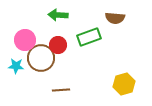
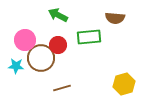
green arrow: rotated 24 degrees clockwise
green rectangle: rotated 15 degrees clockwise
brown line: moved 1 px right, 2 px up; rotated 12 degrees counterclockwise
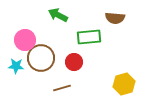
red circle: moved 16 px right, 17 px down
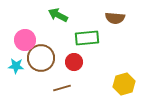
green rectangle: moved 2 px left, 1 px down
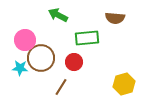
cyan star: moved 4 px right, 2 px down
brown line: moved 1 px left, 1 px up; rotated 42 degrees counterclockwise
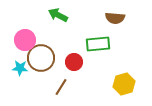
green rectangle: moved 11 px right, 6 px down
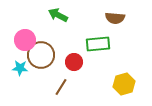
brown circle: moved 3 px up
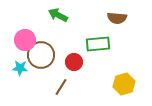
brown semicircle: moved 2 px right
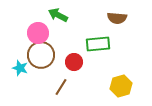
pink circle: moved 13 px right, 7 px up
cyan star: rotated 14 degrees clockwise
yellow hexagon: moved 3 px left, 2 px down
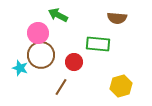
green rectangle: rotated 10 degrees clockwise
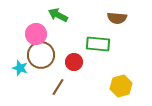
pink circle: moved 2 px left, 1 px down
brown line: moved 3 px left
